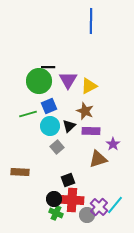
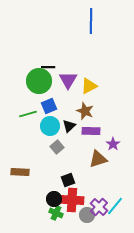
cyan line: moved 1 px down
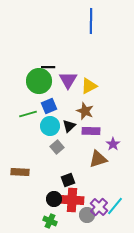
green cross: moved 6 px left, 8 px down
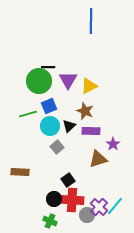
black square: rotated 16 degrees counterclockwise
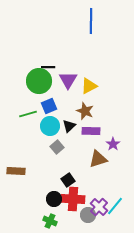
brown rectangle: moved 4 px left, 1 px up
red cross: moved 1 px right, 1 px up
gray circle: moved 1 px right
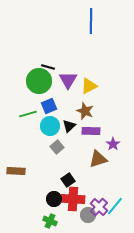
black line: rotated 16 degrees clockwise
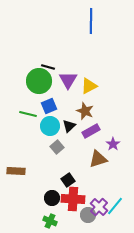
green line: rotated 30 degrees clockwise
purple rectangle: rotated 30 degrees counterclockwise
black circle: moved 2 px left, 1 px up
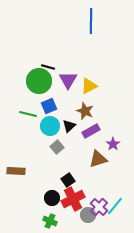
red cross: rotated 30 degrees counterclockwise
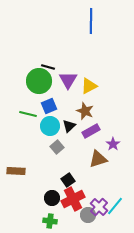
green cross: rotated 16 degrees counterclockwise
